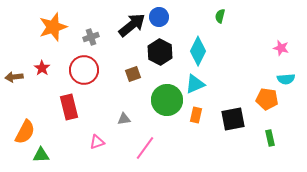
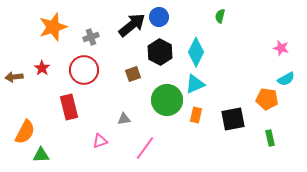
cyan diamond: moved 2 px left, 1 px down
cyan semicircle: rotated 24 degrees counterclockwise
pink triangle: moved 3 px right, 1 px up
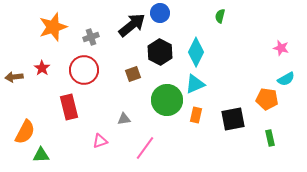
blue circle: moved 1 px right, 4 px up
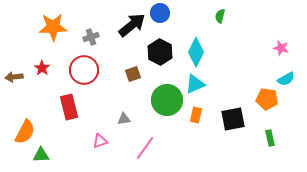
orange star: rotated 16 degrees clockwise
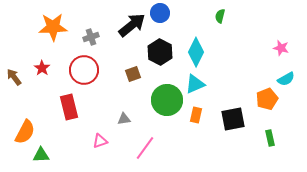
brown arrow: rotated 60 degrees clockwise
orange pentagon: rotated 30 degrees counterclockwise
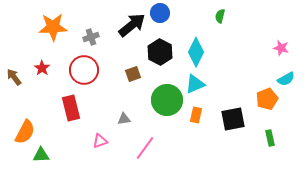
red rectangle: moved 2 px right, 1 px down
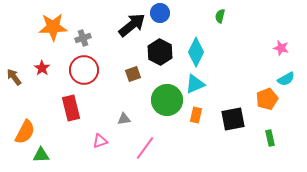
gray cross: moved 8 px left, 1 px down
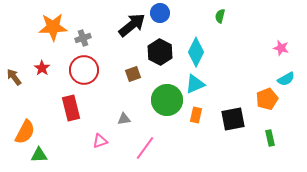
green triangle: moved 2 px left
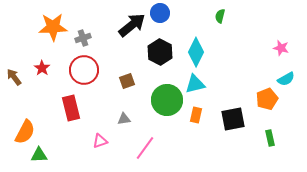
brown square: moved 6 px left, 7 px down
cyan triangle: rotated 10 degrees clockwise
